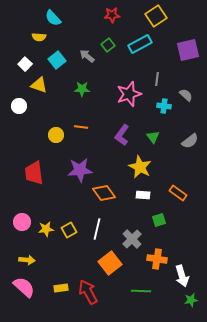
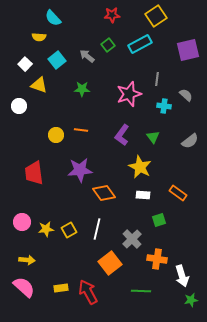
orange line at (81, 127): moved 3 px down
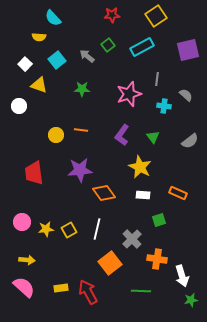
cyan rectangle at (140, 44): moved 2 px right, 3 px down
orange rectangle at (178, 193): rotated 12 degrees counterclockwise
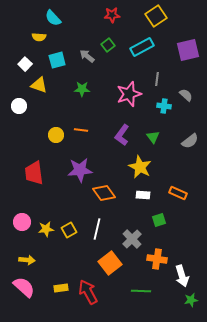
cyan square at (57, 60): rotated 24 degrees clockwise
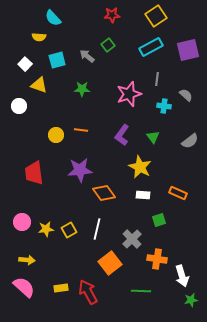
cyan rectangle at (142, 47): moved 9 px right
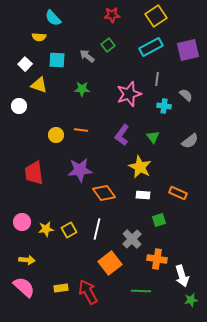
cyan square at (57, 60): rotated 18 degrees clockwise
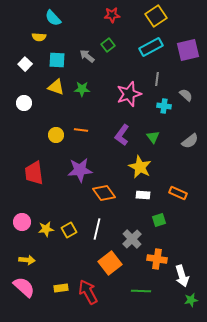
yellow triangle at (39, 85): moved 17 px right, 2 px down
white circle at (19, 106): moved 5 px right, 3 px up
